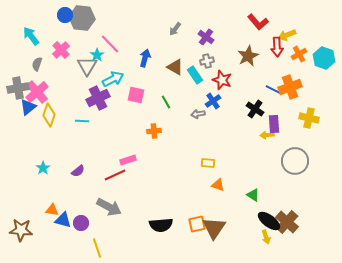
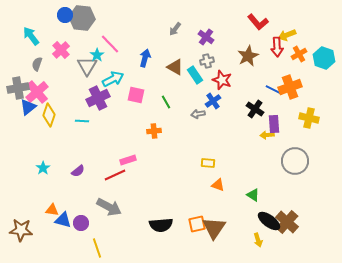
yellow arrow at (266, 237): moved 8 px left, 3 px down
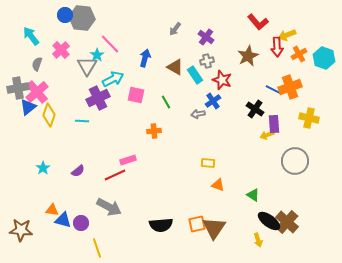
yellow arrow at (267, 135): rotated 16 degrees counterclockwise
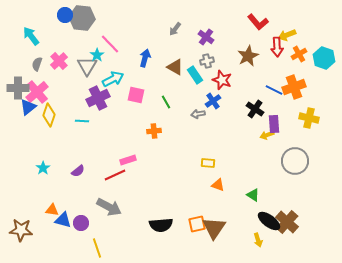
pink cross at (61, 50): moved 2 px left, 11 px down
orange cross at (290, 87): moved 4 px right
gray cross at (18, 88): rotated 10 degrees clockwise
